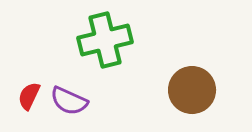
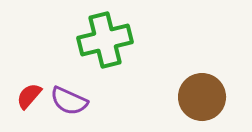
brown circle: moved 10 px right, 7 px down
red semicircle: rotated 16 degrees clockwise
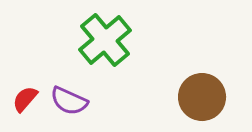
green cross: rotated 26 degrees counterclockwise
red semicircle: moved 4 px left, 3 px down
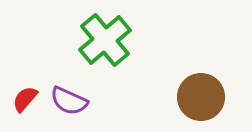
brown circle: moved 1 px left
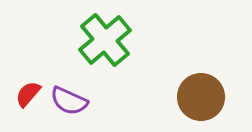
red semicircle: moved 3 px right, 5 px up
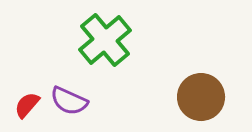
red semicircle: moved 1 px left, 11 px down
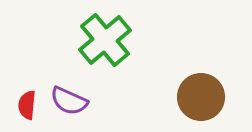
red semicircle: rotated 36 degrees counterclockwise
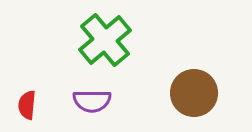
brown circle: moved 7 px left, 4 px up
purple semicircle: moved 23 px right; rotated 24 degrees counterclockwise
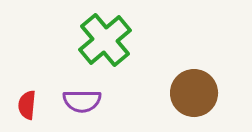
purple semicircle: moved 10 px left
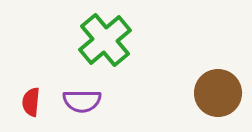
brown circle: moved 24 px right
red semicircle: moved 4 px right, 3 px up
